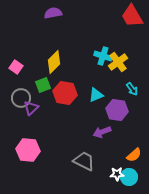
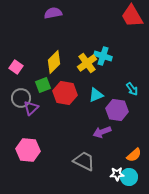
yellow cross: moved 31 px left, 1 px down
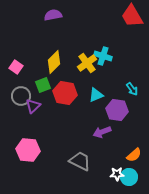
purple semicircle: moved 2 px down
gray circle: moved 2 px up
purple triangle: moved 2 px right, 2 px up
gray trapezoid: moved 4 px left
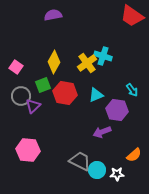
red trapezoid: rotated 25 degrees counterclockwise
yellow diamond: rotated 15 degrees counterclockwise
cyan arrow: moved 1 px down
cyan circle: moved 32 px left, 7 px up
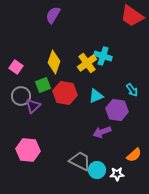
purple semicircle: rotated 48 degrees counterclockwise
yellow diamond: rotated 10 degrees counterclockwise
cyan triangle: moved 1 px down
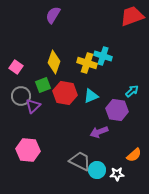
red trapezoid: rotated 125 degrees clockwise
yellow cross: rotated 36 degrees counterclockwise
cyan arrow: moved 1 px down; rotated 96 degrees counterclockwise
cyan triangle: moved 5 px left
purple arrow: moved 3 px left
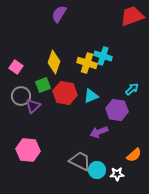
purple semicircle: moved 6 px right, 1 px up
cyan arrow: moved 2 px up
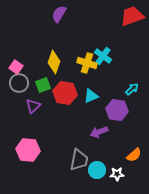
cyan cross: rotated 18 degrees clockwise
gray circle: moved 2 px left, 13 px up
gray trapezoid: moved 1 px left, 1 px up; rotated 75 degrees clockwise
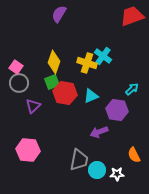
green square: moved 9 px right, 3 px up
orange semicircle: rotated 105 degrees clockwise
